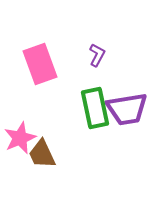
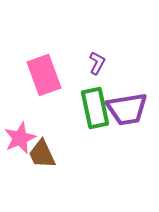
purple L-shape: moved 8 px down
pink rectangle: moved 4 px right, 11 px down
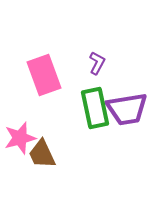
pink star: rotated 8 degrees clockwise
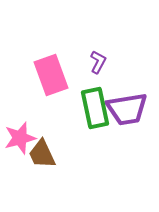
purple L-shape: moved 1 px right, 1 px up
pink rectangle: moved 7 px right
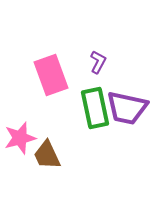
purple trapezoid: moved 1 px up; rotated 21 degrees clockwise
brown trapezoid: moved 5 px right, 1 px down
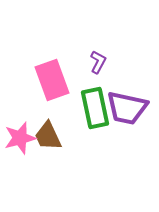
pink rectangle: moved 1 px right, 5 px down
brown trapezoid: moved 1 px right, 19 px up
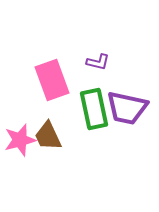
purple L-shape: rotated 75 degrees clockwise
green rectangle: moved 1 px left, 1 px down
pink star: moved 2 px down
